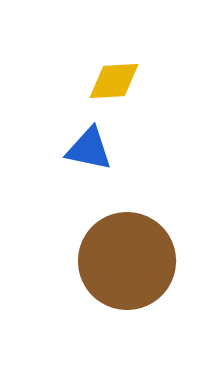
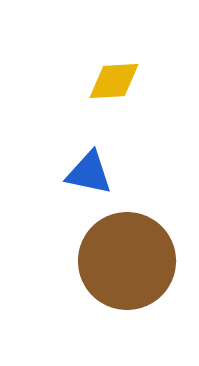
blue triangle: moved 24 px down
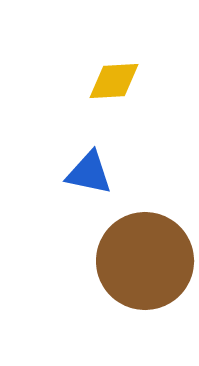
brown circle: moved 18 px right
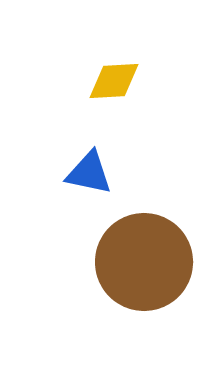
brown circle: moved 1 px left, 1 px down
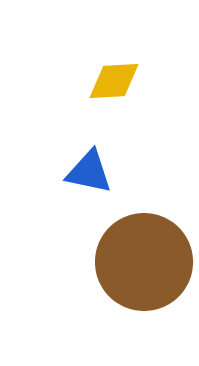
blue triangle: moved 1 px up
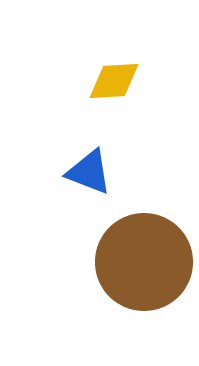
blue triangle: rotated 9 degrees clockwise
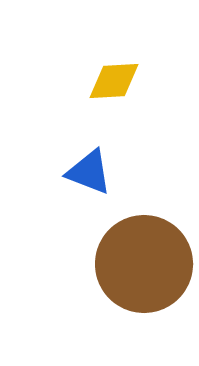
brown circle: moved 2 px down
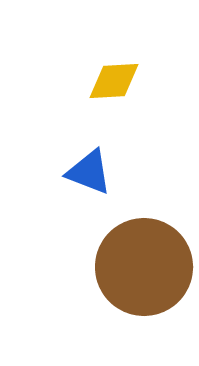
brown circle: moved 3 px down
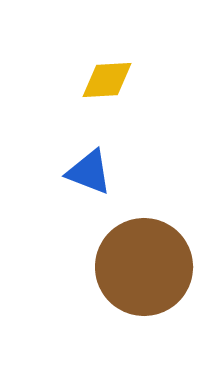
yellow diamond: moved 7 px left, 1 px up
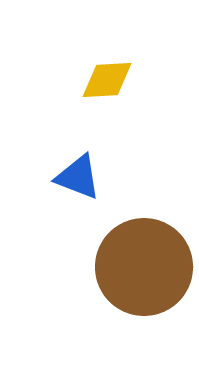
blue triangle: moved 11 px left, 5 px down
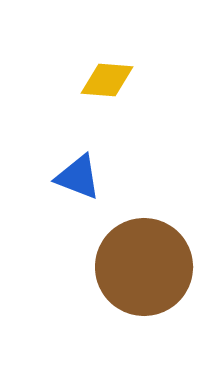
yellow diamond: rotated 8 degrees clockwise
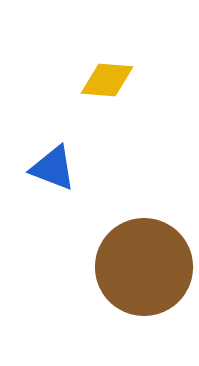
blue triangle: moved 25 px left, 9 px up
